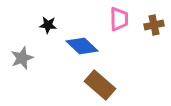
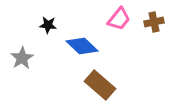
pink trapezoid: rotated 40 degrees clockwise
brown cross: moved 3 px up
gray star: rotated 10 degrees counterclockwise
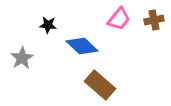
brown cross: moved 2 px up
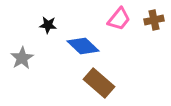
blue diamond: moved 1 px right
brown rectangle: moved 1 px left, 2 px up
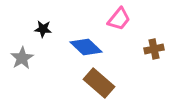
brown cross: moved 29 px down
black star: moved 5 px left, 4 px down
blue diamond: moved 3 px right, 1 px down
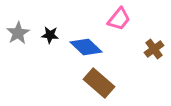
black star: moved 7 px right, 6 px down
brown cross: rotated 24 degrees counterclockwise
gray star: moved 4 px left, 25 px up
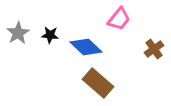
brown rectangle: moved 1 px left
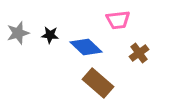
pink trapezoid: moved 1 px left, 1 px down; rotated 45 degrees clockwise
gray star: rotated 15 degrees clockwise
brown cross: moved 15 px left, 4 px down
